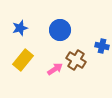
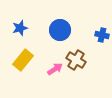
blue cross: moved 11 px up
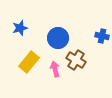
blue circle: moved 2 px left, 8 px down
blue cross: moved 1 px down
yellow rectangle: moved 6 px right, 2 px down
pink arrow: rotated 70 degrees counterclockwise
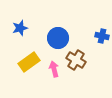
yellow rectangle: rotated 15 degrees clockwise
pink arrow: moved 1 px left
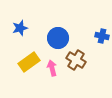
pink arrow: moved 2 px left, 1 px up
